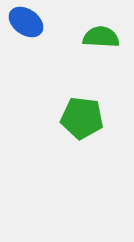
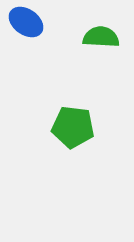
green pentagon: moved 9 px left, 9 px down
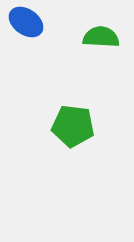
green pentagon: moved 1 px up
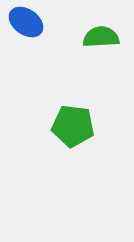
green semicircle: rotated 6 degrees counterclockwise
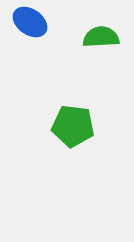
blue ellipse: moved 4 px right
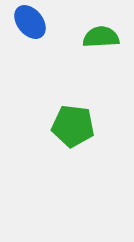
blue ellipse: rotated 16 degrees clockwise
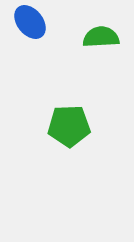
green pentagon: moved 4 px left; rotated 9 degrees counterclockwise
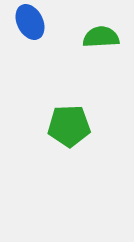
blue ellipse: rotated 12 degrees clockwise
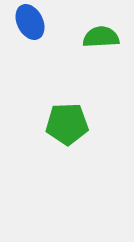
green pentagon: moved 2 px left, 2 px up
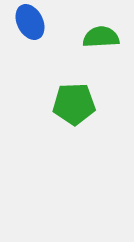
green pentagon: moved 7 px right, 20 px up
